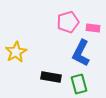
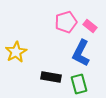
pink pentagon: moved 2 px left
pink rectangle: moved 3 px left, 2 px up; rotated 32 degrees clockwise
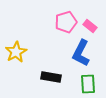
green rectangle: moved 9 px right; rotated 12 degrees clockwise
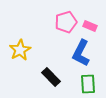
pink rectangle: rotated 16 degrees counterclockwise
yellow star: moved 4 px right, 2 px up
black rectangle: rotated 36 degrees clockwise
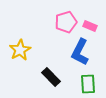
blue L-shape: moved 1 px left, 1 px up
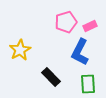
pink rectangle: rotated 48 degrees counterclockwise
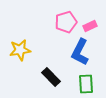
yellow star: rotated 20 degrees clockwise
green rectangle: moved 2 px left
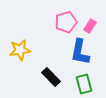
pink rectangle: rotated 32 degrees counterclockwise
blue L-shape: rotated 16 degrees counterclockwise
green rectangle: moved 2 px left; rotated 12 degrees counterclockwise
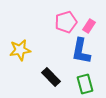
pink rectangle: moved 1 px left
blue L-shape: moved 1 px right, 1 px up
green rectangle: moved 1 px right
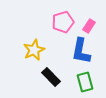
pink pentagon: moved 3 px left
yellow star: moved 14 px right; rotated 15 degrees counterclockwise
green rectangle: moved 2 px up
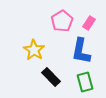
pink pentagon: moved 1 px left, 1 px up; rotated 15 degrees counterclockwise
pink rectangle: moved 3 px up
yellow star: rotated 15 degrees counterclockwise
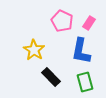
pink pentagon: rotated 15 degrees counterclockwise
